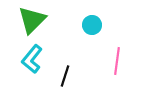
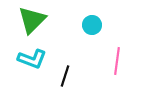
cyan L-shape: rotated 108 degrees counterclockwise
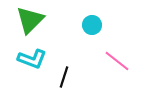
green triangle: moved 2 px left
pink line: rotated 60 degrees counterclockwise
black line: moved 1 px left, 1 px down
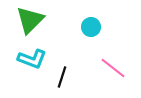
cyan circle: moved 1 px left, 2 px down
pink line: moved 4 px left, 7 px down
black line: moved 2 px left
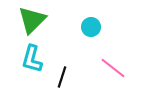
green triangle: moved 2 px right
cyan L-shape: rotated 84 degrees clockwise
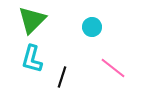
cyan circle: moved 1 px right
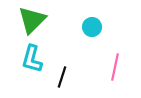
pink line: moved 2 px right, 1 px up; rotated 64 degrees clockwise
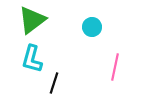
green triangle: rotated 8 degrees clockwise
black line: moved 8 px left, 6 px down
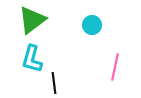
cyan circle: moved 2 px up
black line: rotated 25 degrees counterclockwise
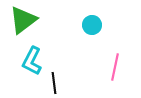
green triangle: moved 9 px left
cyan L-shape: moved 2 px down; rotated 12 degrees clockwise
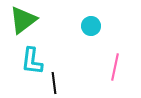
cyan circle: moved 1 px left, 1 px down
cyan L-shape: rotated 20 degrees counterclockwise
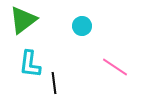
cyan circle: moved 9 px left
cyan L-shape: moved 2 px left, 3 px down
pink line: rotated 68 degrees counterclockwise
